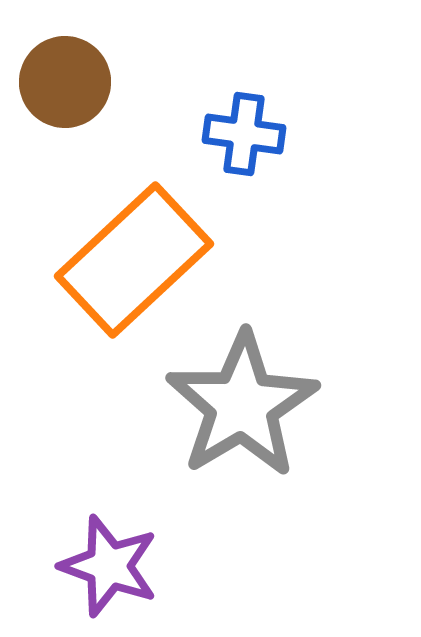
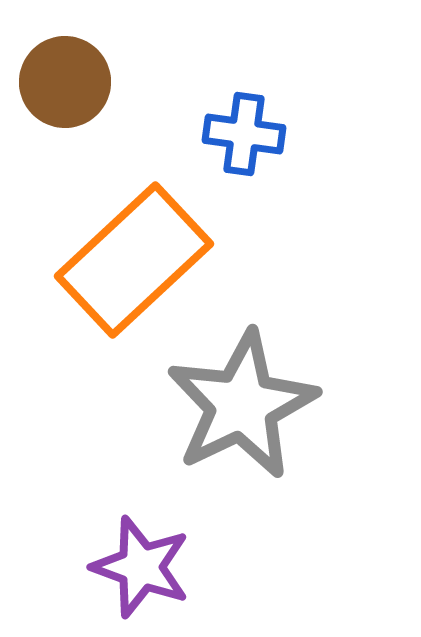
gray star: rotated 5 degrees clockwise
purple star: moved 32 px right, 1 px down
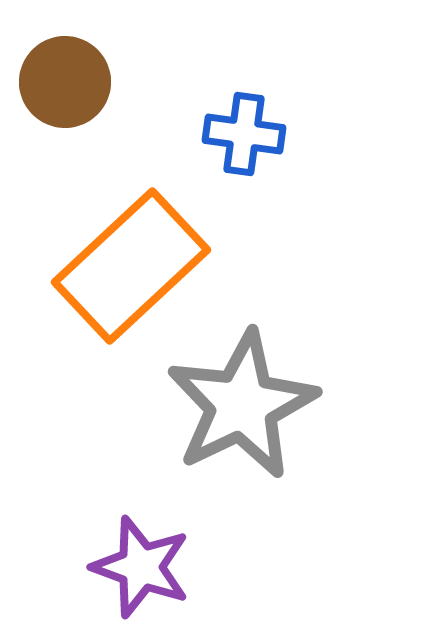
orange rectangle: moved 3 px left, 6 px down
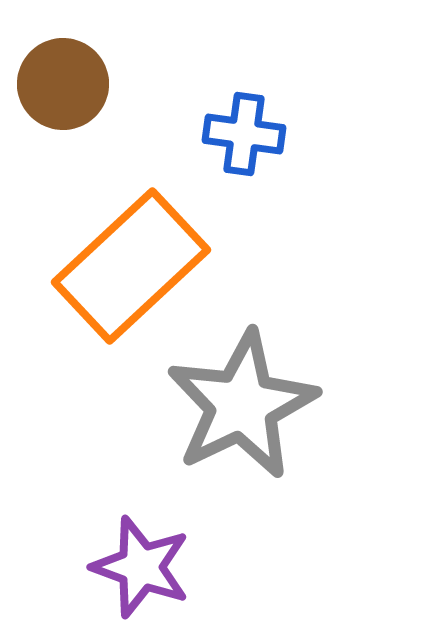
brown circle: moved 2 px left, 2 px down
